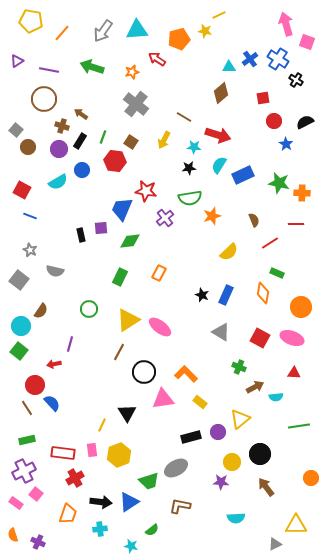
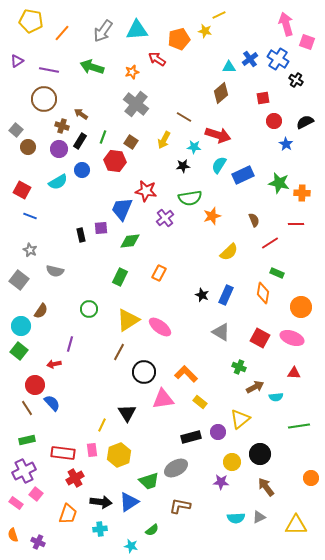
black star at (189, 168): moved 6 px left, 2 px up
gray triangle at (275, 544): moved 16 px left, 27 px up
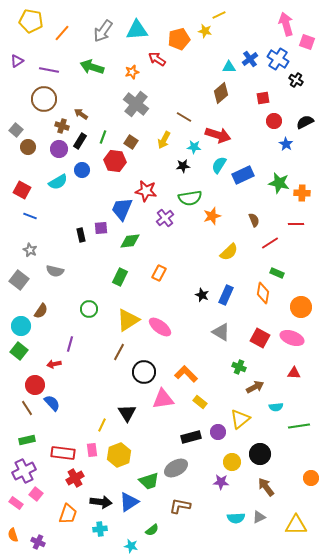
cyan semicircle at (276, 397): moved 10 px down
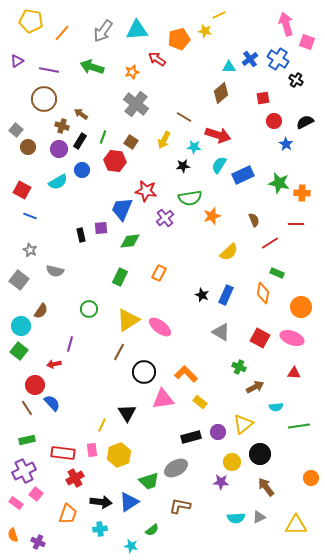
yellow triangle at (240, 419): moved 3 px right, 5 px down
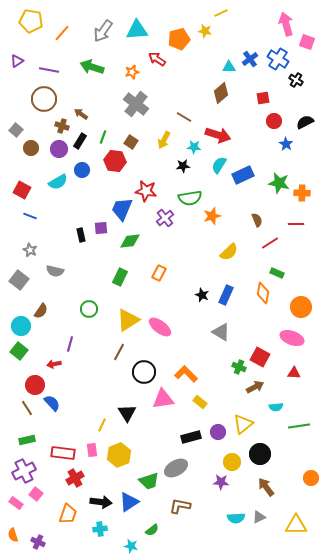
yellow line at (219, 15): moved 2 px right, 2 px up
brown circle at (28, 147): moved 3 px right, 1 px down
brown semicircle at (254, 220): moved 3 px right
red square at (260, 338): moved 19 px down
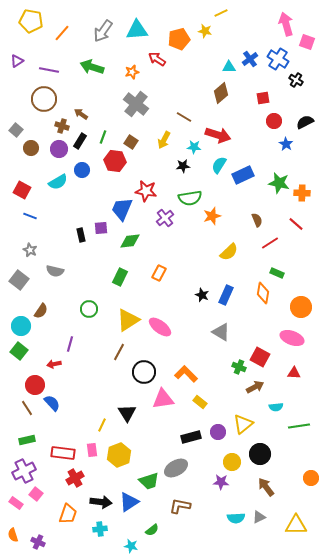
red line at (296, 224): rotated 42 degrees clockwise
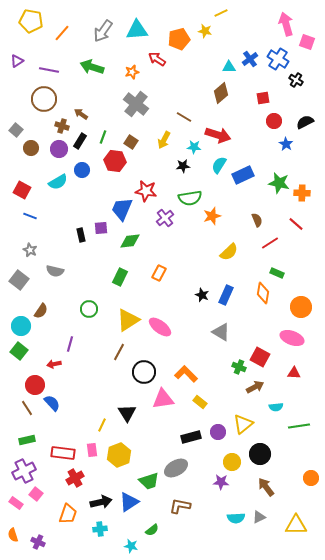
black arrow at (101, 502): rotated 20 degrees counterclockwise
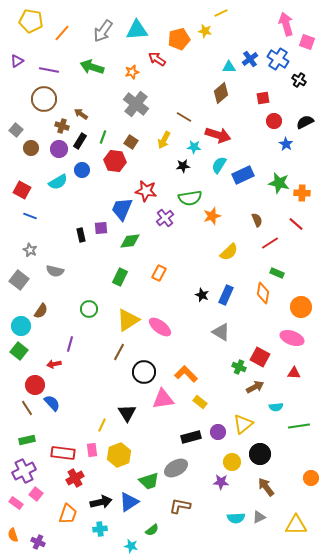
black cross at (296, 80): moved 3 px right
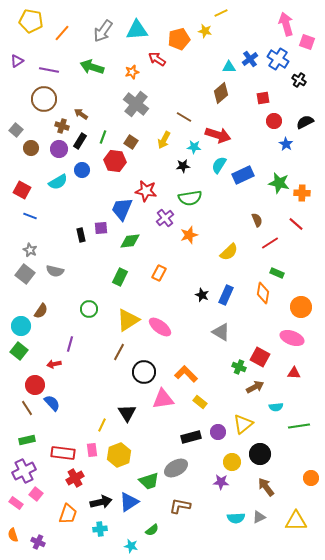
orange star at (212, 216): moved 23 px left, 19 px down
gray square at (19, 280): moved 6 px right, 6 px up
yellow triangle at (296, 525): moved 4 px up
